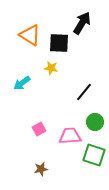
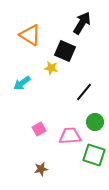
black square: moved 6 px right, 8 px down; rotated 20 degrees clockwise
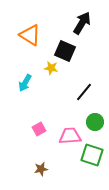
cyan arrow: moved 3 px right; rotated 24 degrees counterclockwise
green square: moved 2 px left
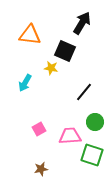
orange triangle: rotated 25 degrees counterclockwise
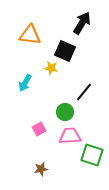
green circle: moved 30 px left, 10 px up
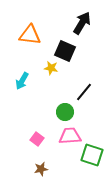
cyan arrow: moved 3 px left, 2 px up
pink square: moved 2 px left, 10 px down; rotated 24 degrees counterclockwise
